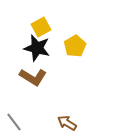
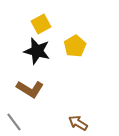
yellow square: moved 3 px up
black star: moved 3 px down
brown L-shape: moved 3 px left, 12 px down
brown arrow: moved 11 px right
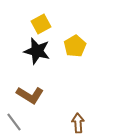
brown L-shape: moved 6 px down
brown arrow: rotated 54 degrees clockwise
